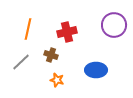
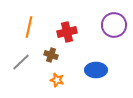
orange line: moved 1 px right, 2 px up
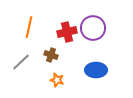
purple circle: moved 21 px left, 3 px down
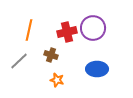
orange line: moved 3 px down
gray line: moved 2 px left, 1 px up
blue ellipse: moved 1 px right, 1 px up
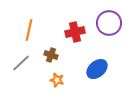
purple circle: moved 16 px right, 5 px up
red cross: moved 8 px right
gray line: moved 2 px right, 2 px down
blue ellipse: rotated 40 degrees counterclockwise
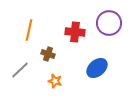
red cross: rotated 18 degrees clockwise
brown cross: moved 3 px left, 1 px up
gray line: moved 1 px left, 7 px down
blue ellipse: moved 1 px up
orange star: moved 2 px left, 1 px down
